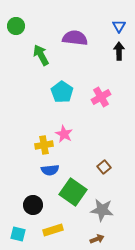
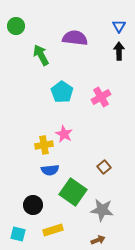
brown arrow: moved 1 px right, 1 px down
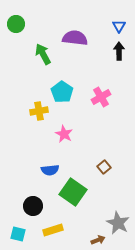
green circle: moved 2 px up
green arrow: moved 2 px right, 1 px up
yellow cross: moved 5 px left, 34 px up
black circle: moved 1 px down
gray star: moved 16 px right, 13 px down; rotated 20 degrees clockwise
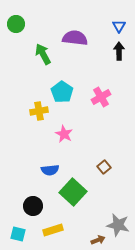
green square: rotated 8 degrees clockwise
gray star: moved 2 px down; rotated 15 degrees counterclockwise
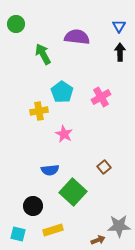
purple semicircle: moved 2 px right, 1 px up
black arrow: moved 1 px right, 1 px down
gray star: moved 1 px right, 1 px down; rotated 15 degrees counterclockwise
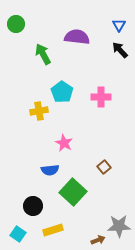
blue triangle: moved 1 px up
black arrow: moved 2 px up; rotated 42 degrees counterclockwise
pink cross: rotated 30 degrees clockwise
pink star: moved 9 px down
cyan square: rotated 21 degrees clockwise
